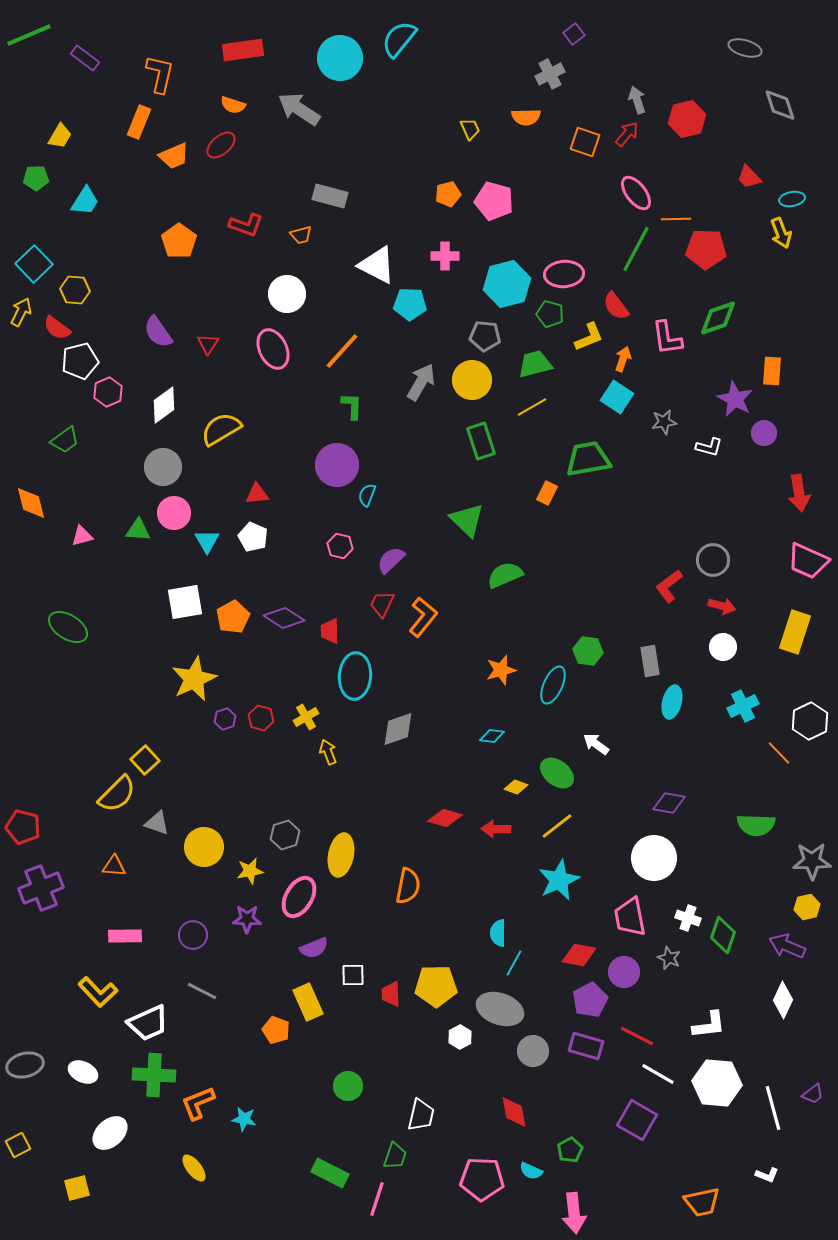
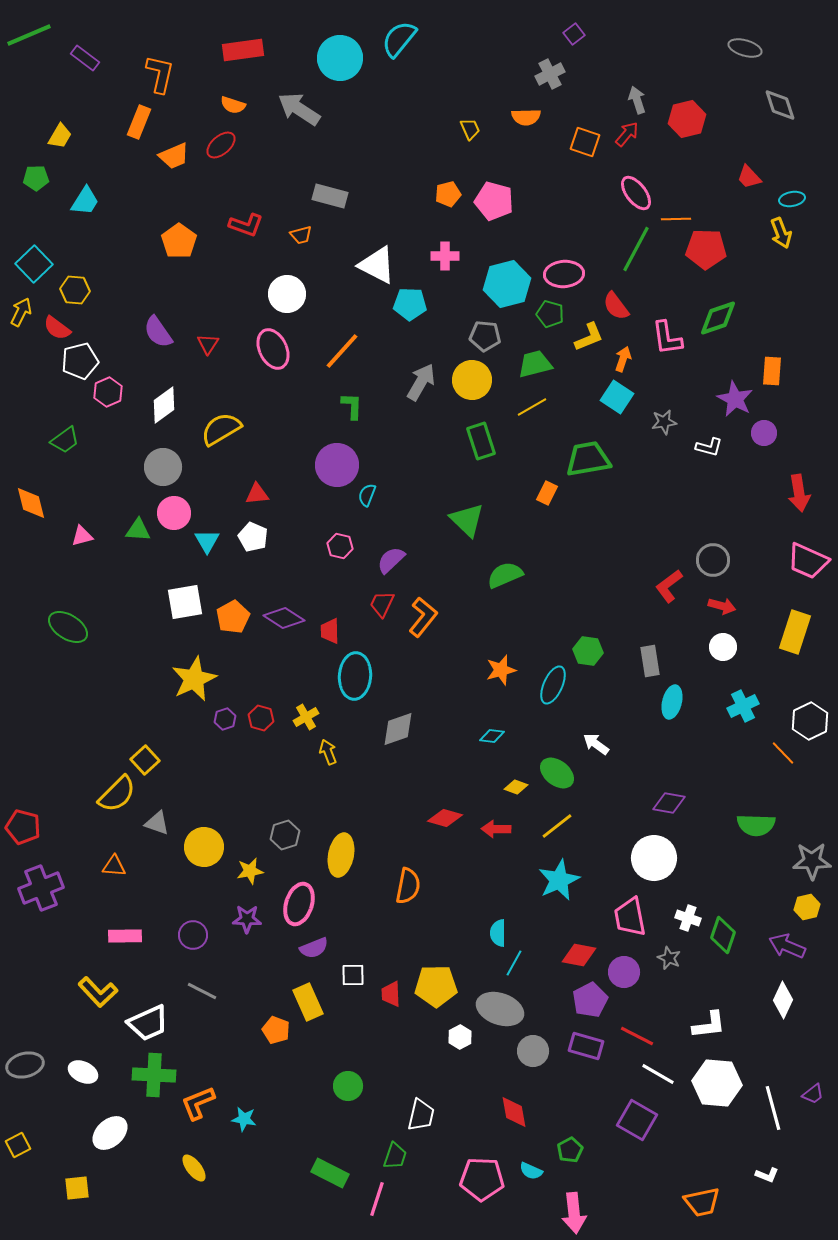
orange line at (779, 753): moved 4 px right
pink ellipse at (299, 897): moved 7 px down; rotated 12 degrees counterclockwise
yellow square at (77, 1188): rotated 8 degrees clockwise
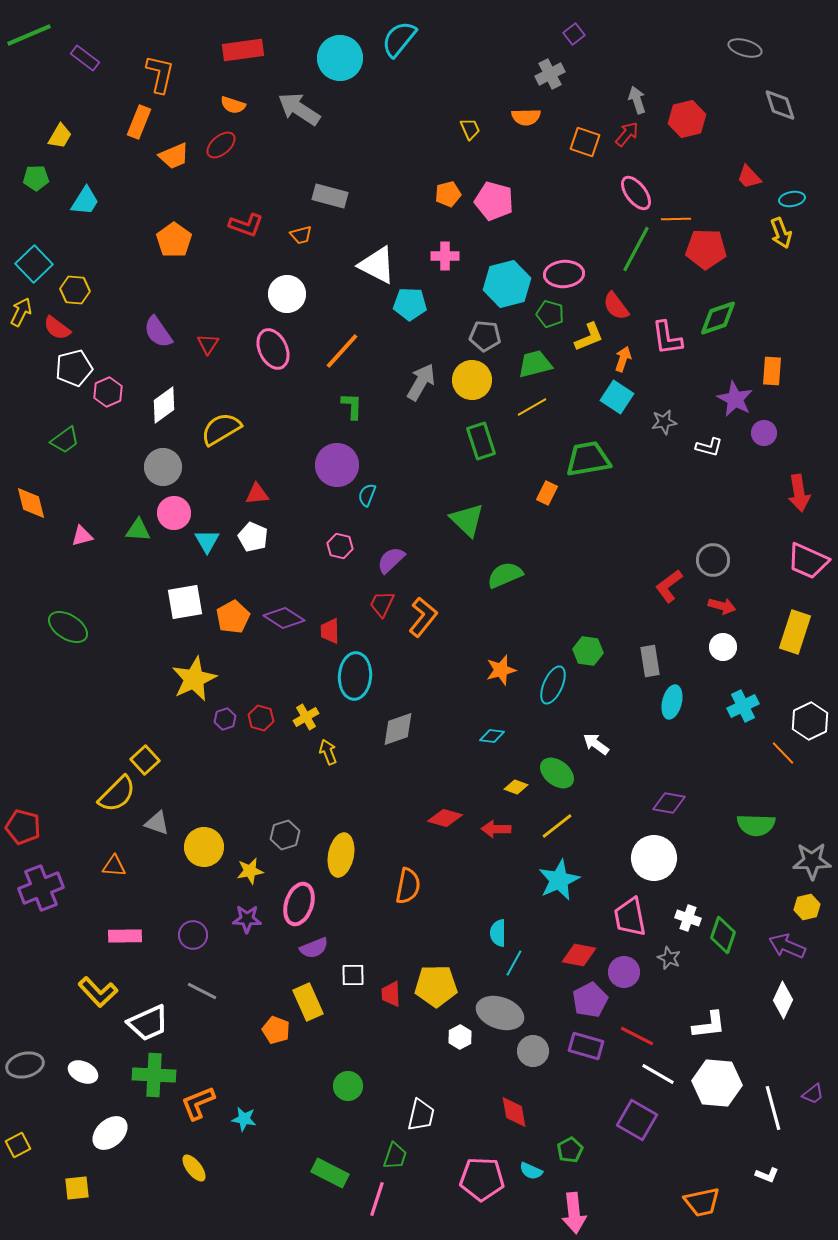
orange pentagon at (179, 241): moved 5 px left, 1 px up
white pentagon at (80, 361): moved 6 px left, 7 px down
gray ellipse at (500, 1009): moved 4 px down
